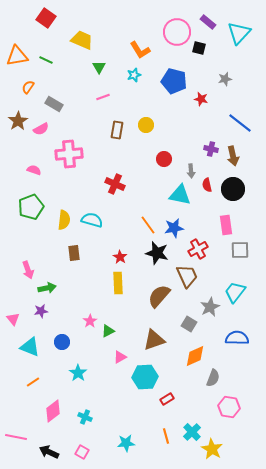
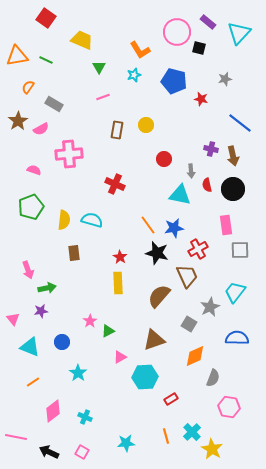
red rectangle at (167, 399): moved 4 px right
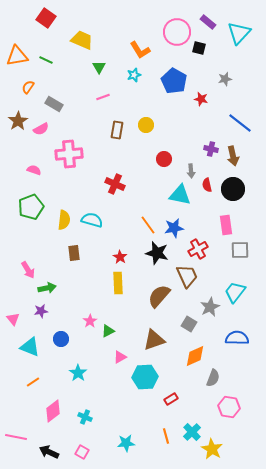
blue pentagon at (174, 81): rotated 15 degrees clockwise
pink arrow at (28, 270): rotated 12 degrees counterclockwise
blue circle at (62, 342): moved 1 px left, 3 px up
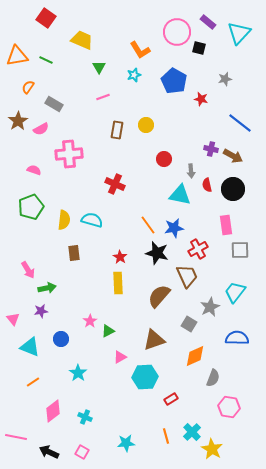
brown arrow at (233, 156): rotated 48 degrees counterclockwise
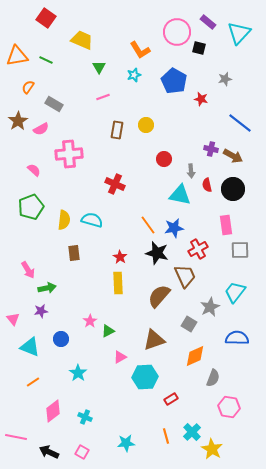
pink semicircle at (34, 170): rotated 24 degrees clockwise
brown trapezoid at (187, 276): moved 2 px left
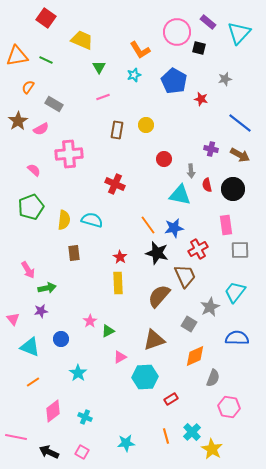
brown arrow at (233, 156): moved 7 px right, 1 px up
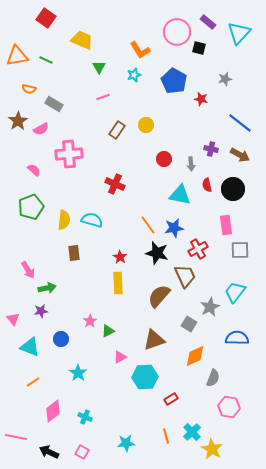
orange semicircle at (28, 87): moved 1 px right, 2 px down; rotated 112 degrees counterclockwise
brown rectangle at (117, 130): rotated 24 degrees clockwise
gray arrow at (191, 171): moved 7 px up
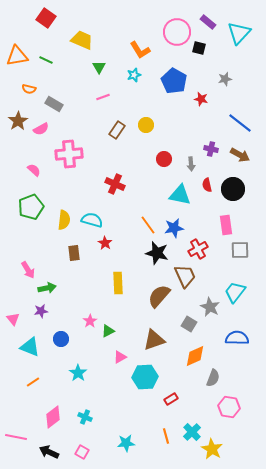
red star at (120, 257): moved 15 px left, 14 px up
gray star at (210, 307): rotated 18 degrees counterclockwise
pink diamond at (53, 411): moved 6 px down
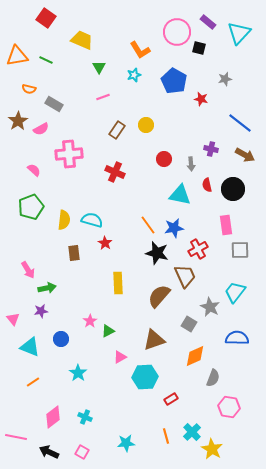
brown arrow at (240, 155): moved 5 px right
red cross at (115, 184): moved 12 px up
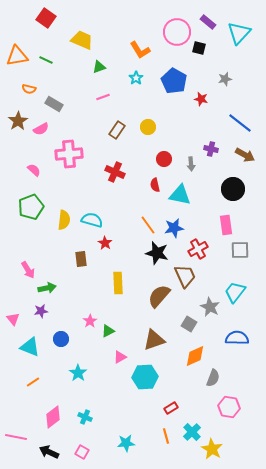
green triangle at (99, 67): rotated 40 degrees clockwise
cyan star at (134, 75): moved 2 px right, 3 px down; rotated 16 degrees counterclockwise
yellow circle at (146, 125): moved 2 px right, 2 px down
red semicircle at (207, 185): moved 52 px left
brown rectangle at (74, 253): moved 7 px right, 6 px down
red rectangle at (171, 399): moved 9 px down
